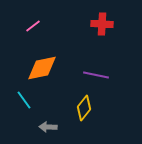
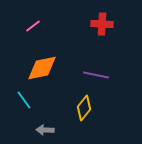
gray arrow: moved 3 px left, 3 px down
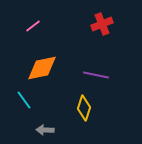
red cross: rotated 25 degrees counterclockwise
yellow diamond: rotated 20 degrees counterclockwise
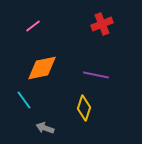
gray arrow: moved 2 px up; rotated 18 degrees clockwise
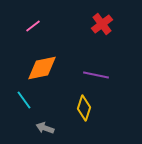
red cross: rotated 15 degrees counterclockwise
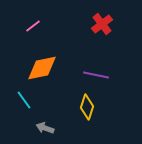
yellow diamond: moved 3 px right, 1 px up
